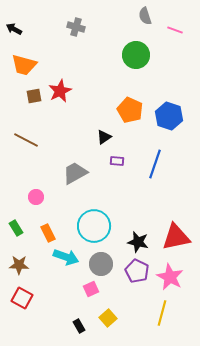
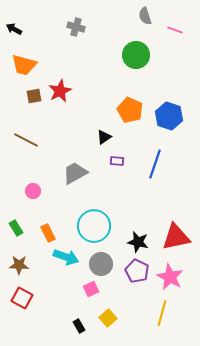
pink circle: moved 3 px left, 6 px up
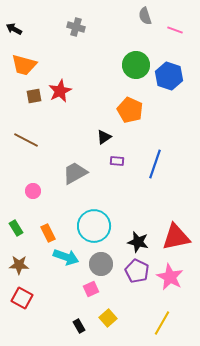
green circle: moved 10 px down
blue hexagon: moved 40 px up
yellow line: moved 10 px down; rotated 15 degrees clockwise
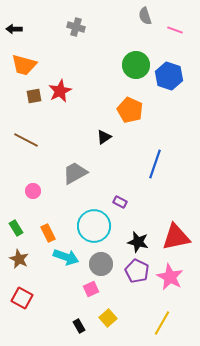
black arrow: rotated 28 degrees counterclockwise
purple rectangle: moved 3 px right, 41 px down; rotated 24 degrees clockwise
brown star: moved 6 px up; rotated 24 degrees clockwise
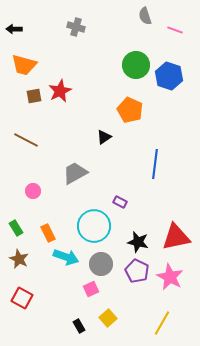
blue line: rotated 12 degrees counterclockwise
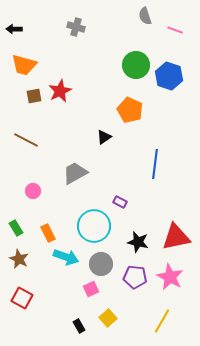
purple pentagon: moved 2 px left, 6 px down; rotated 20 degrees counterclockwise
yellow line: moved 2 px up
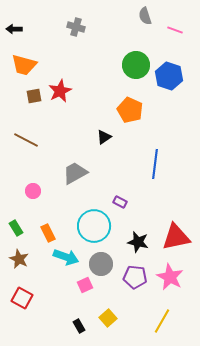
pink square: moved 6 px left, 4 px up
